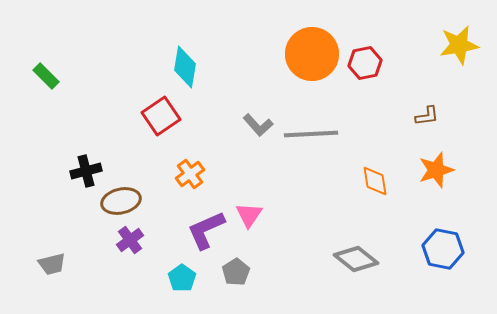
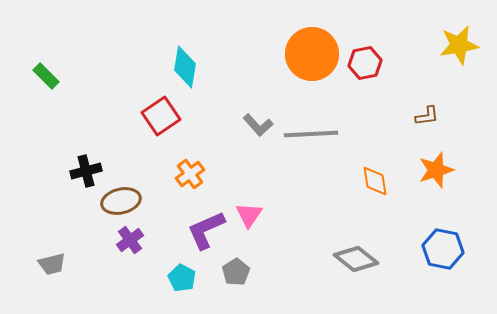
cyan pentagon: rotated 8 degrees counterclockwise
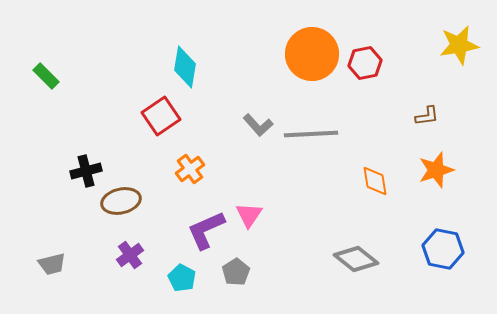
orange cross: moved 5 px up
purple cross: moved 15 px down
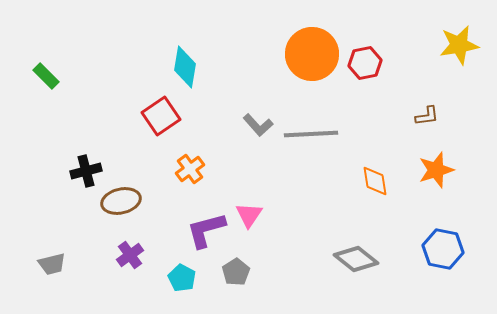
purple L-shape: rotated 9 degrees clockwise
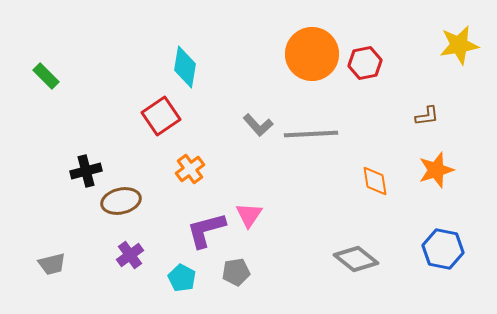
gray pentagon: rotated 24 degrees clockwise
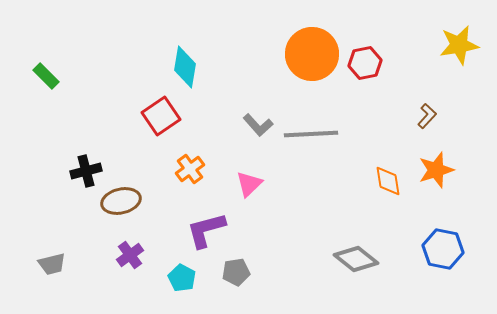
brown L-shape: rotated 40 degrees counterclockwise
orange diamond: moved 13 px right
pink triangle: moved 31 px up; rotated 12 degrees clockwise
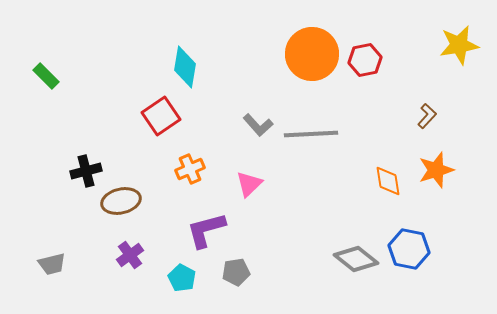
red hexagon: moved 3 px up
orange cross: rotated 12 degrees clockwise
blue hexagon: moved 34 px left
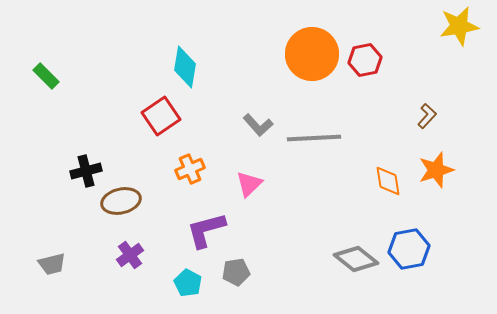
yellow star: moved 19 px up
gray line: moved 3 px right, 4 px down
blue hexagon: rotated 21 degrees counterclockwise
cyan pentagon: moved 6 px right, 5 px down
